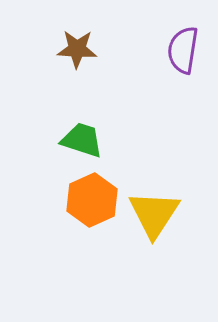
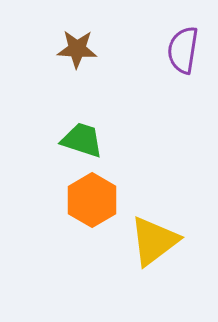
orange hexagon: rotated 6 degrees counterclockwise
yellow triangle: moved 27 px down; rotated 20 degrees clockwise
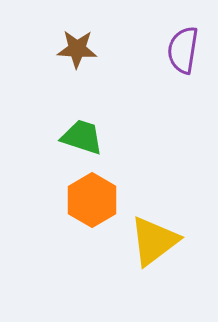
green trapezoid: moved 3 px up
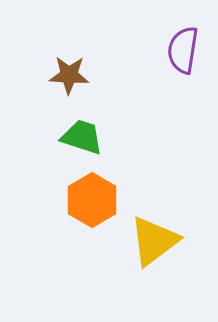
brown star: moved 8 px left, 26 px down
